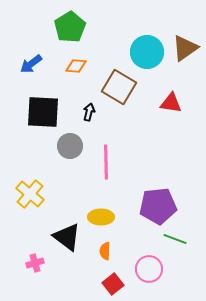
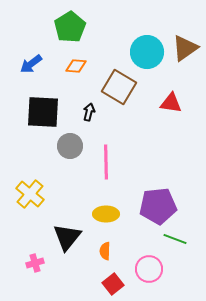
yellow ellipse: moved 5 px right, 3 px up
black triangle: rotated 32 degrees clockwise
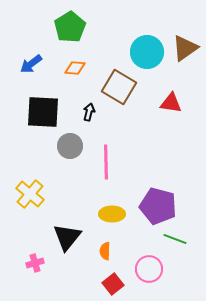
orange diamond: moved 1 px left, 2 px down
purple pentagon: rotated 21 degrees clockwise
yellow ellipse: moved 6 px right
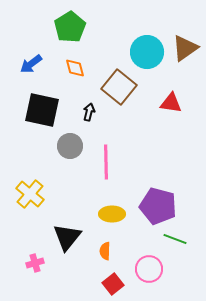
orange diamond: rotated 70 degrees clockwise
brown square: rotated 8 degrees clockwise
black square: moved 1 px left, 2 px up; rotated 9 degrees clockwise
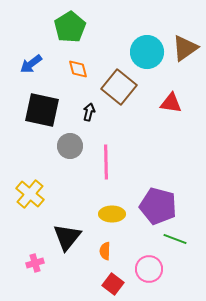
orange diamond: moved 3 px right, 1 px down
red square: rotated 15 degrees counterclockwise
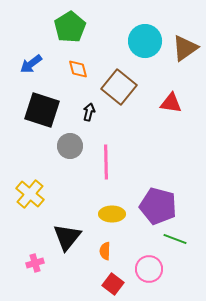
cyan circle: moved 2 px left, 11 px up
black square: rotated 6 degrees clockwise
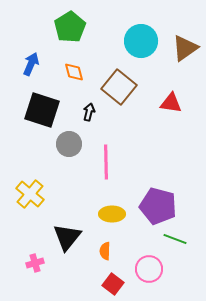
cyan circle: moved 4 px left
blue arrow: rotated 150 degrees clockwise
orange diamond: moved 4 px left, 3 px down
gray circle: moved 1 px left, 2 px up
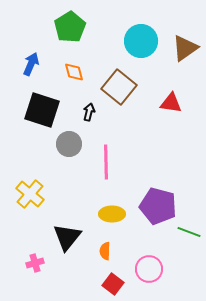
green line: moved 14 px right, 7 px up
